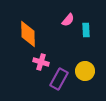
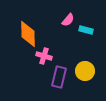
cyan rectangle: rotated 72 degrees counterclockwise
pink cross: moved 3 px right, 6 px up
purple rectangle: moved 2 px up; rotated 15 degrees counterclockwise
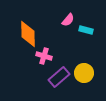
yellow circle: moved 1 px left, 2 px down
purple rectangle: rotated 35 degrees clockwise
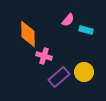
yellow circle: moved 1 px up
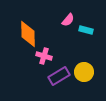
purple rectangle: moved 1 px up; rotated 10 degrees clockwise
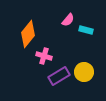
orange diamond: rotated 40 degrees clockwise
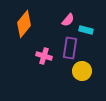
orange diamond: moved 4 px left, 10 px up
yellow circle: moved 2 px left, 1 px up
purple rectangle: moved 11 px right, 28 px up; rotated 50 degrees counterclockwise
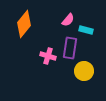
pink cross: moved 4 px right
yellow circle: moved 2 px right
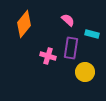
pink semicircle: rotated 88 degrees counterclockwise
cyan rectangle: moved 6 px right, 4 px down
purple rectangle: moved 1 px right
yellow circle: moved 1 px right, 1 px down
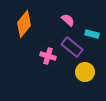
purple rectangle: moved 1 px right, 1 px up; rotated 60 degrees counterclockwise
